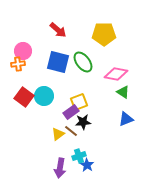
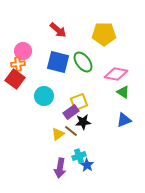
red square: moved 9 px left, 18 px up
blue triangle: moved 2 px left, 1 px down
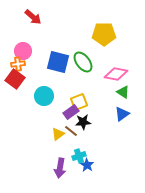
red arrow: moved 25 px left, 13 px up
blue triangle: moved 2 px left, 6 px up; rotated 14 degrees counterclockwise
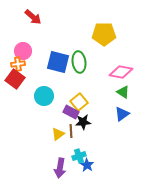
green ellipse: moved 4 px left; rotated 30 degrees clockwise
pink diamond: moved 5 px right, 2 px up
yellow square: rotated 18 degrees counterclockwise
purple rectangle: rotated 63 degrees clockwise
brown line: rotated 48 degrees clockwise
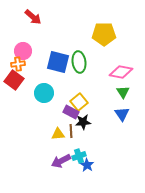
red square: moved 1 px left, 1 px down
green triangle: rotated 24 degrees clockwise
cyan circle: moved 3 px up
blue triangle: rotated 28 degrees counterclockwise
yellow triangle: rotated 32 degrees clockwise
purple arrow: moved 1 px right, 7 px up; rotated 54 degrees clockwise
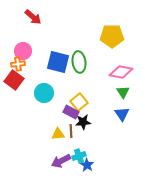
yellow pentagon: moved 8 px right, 2 px down
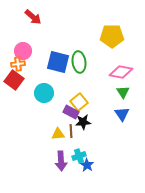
purple arrow: rotated 66 degrees counterclockwise
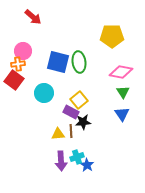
yellow square: moved 2 px up
cyan cross: moved 2 px left, 1 px down
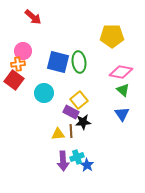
green triangle: moved 2 px up; rotated 16 degrees counterclockwise
purple arrow: moved 2 px right
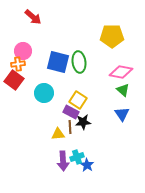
yellow square: moved 1 px left; rotated 18 degrees counterclockwise
brown line: moved 1 px left, 4 px up
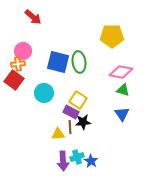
green triangle: rotated 24 degrees counterclockwise
blue star: moved 4 px right, 4 px up
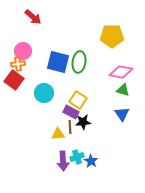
green ellipse: rotated 15 degrees clockwise
